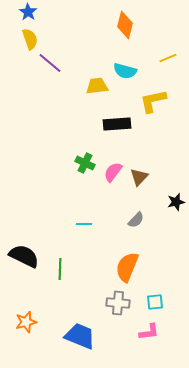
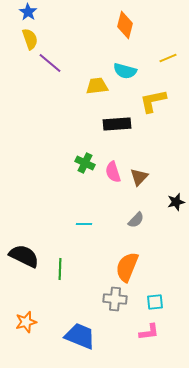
pink semicircle: rotated 55 degrees counterclockwise
gray cross: moved 3 px left, 4 px up
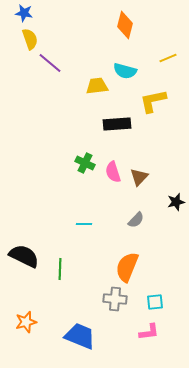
blue star: moved 4 px left, 1 px down; rotated 24 degrees counterclockwise
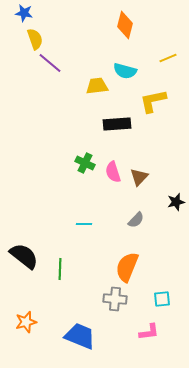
yellow semicircle: moved 5 px right
black semicircle: rotated 12 degrees clockwise
cyan square: moved 7 px right, 3 px up
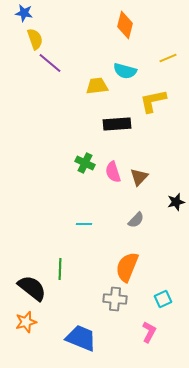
black semicircle: moved 8 px right, 32 px down
cyan square: moved 1 px right; rotated 18 degrees counterclockwise
pink L-shape: rotated 55 degrees counterclockwise
blue trapezoid: moved 1 px right, 2 px down
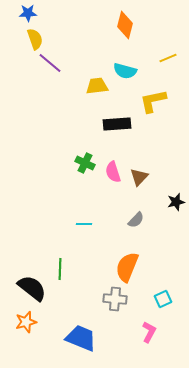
blue star: moved 4 px right; rotated 12 degrees counterclockwise
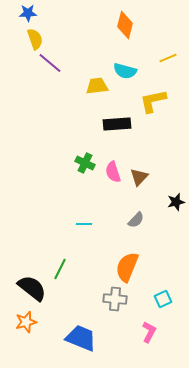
green line: rotated 25 degrees clockwise
